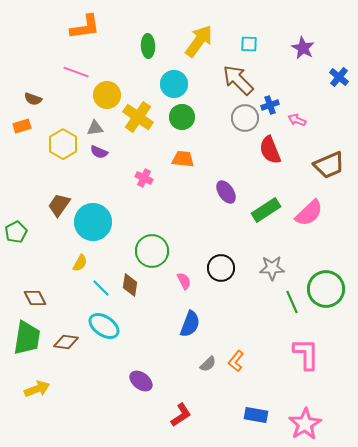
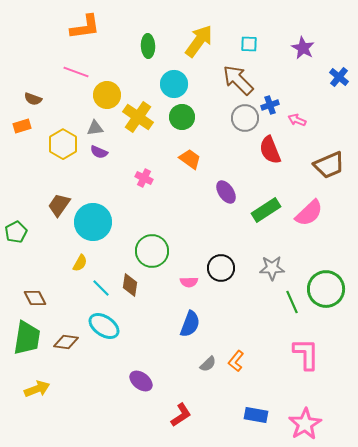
orange trapezoid at (183, 159): moved 7 px right; rotated 30 degrees clockwise
pink semicircle at (184, 281): moved 5 px right, 1 px down; rotated 114 degrees clockwise
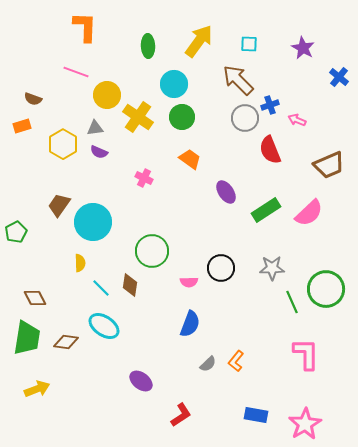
orange L-shape at (85, 27): rotated 80 degrees counterclockwise
yellow semicircle at (80, 263): rotated 30 degrees counterclockwise
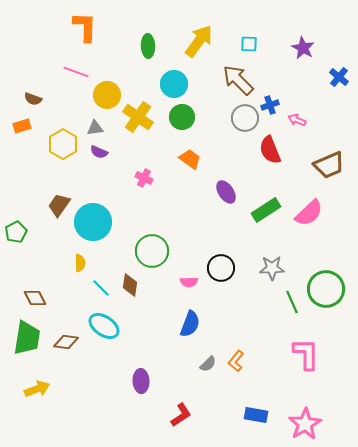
purple ellipse at (141, 381): rotated 50 degrees clockwise
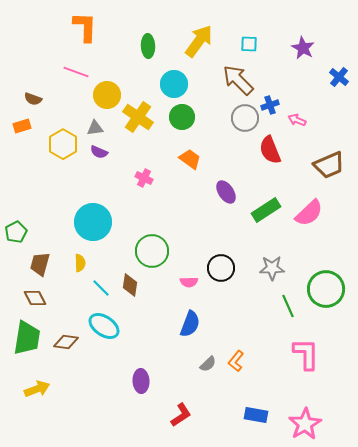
brown trapezoid at (59, 205): moved 19 px left, 59 px down; rotated 20 degrees counterclockwise
green line at (292, 302): moved 4 px left, 4 px down
